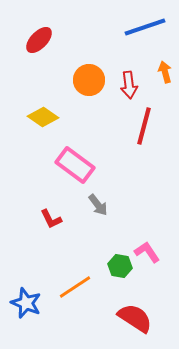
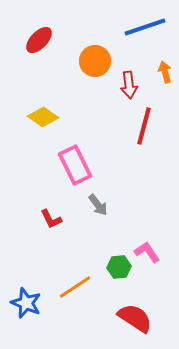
orange circle: moved 6 px right, 19 px up
pink rectangle: rotated 27 degrees clockwise
green hexagon: moved 1 px left, 1 px down; rotated 15 degrees counterclockwise
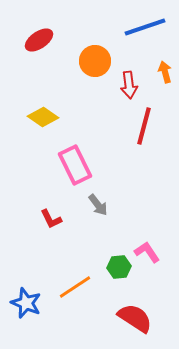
red ellipse: rotated 12 degrees clockwise
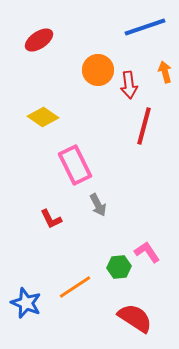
orange circle: moved 3 px right, 9 px down
gray arrow: rotated 10 degrees clockwise
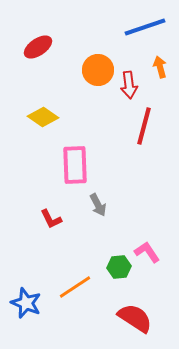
red ellipse: moved 1 px left, 7 px down
orange arrow: moved 5 px left, 5 px up
pink rectangle: rotated 24 degrees clockwise
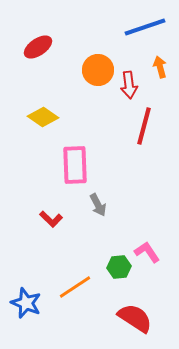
red L-shape: rotated 20 degrees counterclockwise
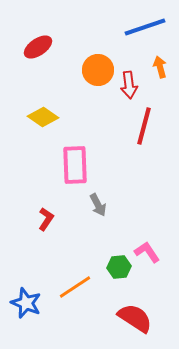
red L-shape: moved 5 px left; rotated 100 degrees counterclockwise
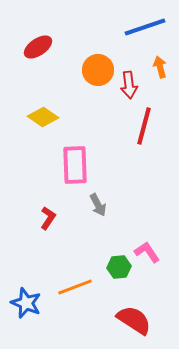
red L-shape: moved 2 px right, 1 px up
orange line: rotated 12 degrees clockwise
red semicircle: moved 1 px left, 2 px down
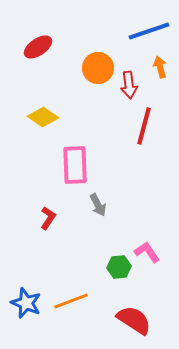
blue line: moved 4 px right, 4 px down
orange circle: moved 2 px up
orange line: moved 4 px left, 14 px down
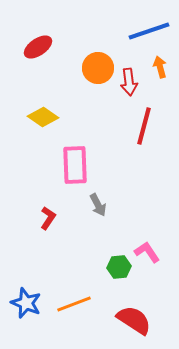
red arrow: moved 3 px up
orange line: moved 3 px right, 3 px down
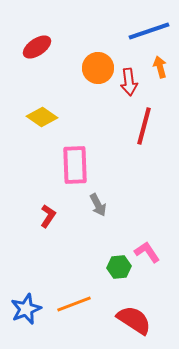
red ellipse: moved 1 px left
yellow diamond: moved 1 px left
red L-shape: moved 2 px up
blue star: moved 6 px down; rotated 28 degrees clockwise
